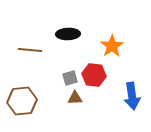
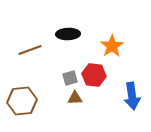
brown line: rotated 25 degrees counterclockwise
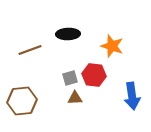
orange star: rotated 20 degrees counterclockwise
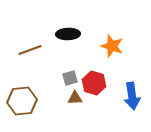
red hexagon: moved 8 px down; rotated 10 degrees clockwise
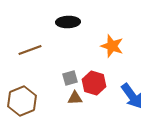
black ellipse: moved 12 px up
blue arrow: rotated 28 degrees counterclockwise
brown hexagon: rotated 16 degrees counterclockwise
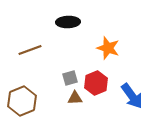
orange star: moved 4 px left, 2 px down
red hexagon: moved 2 px right; rotated 20 degrees clockwise
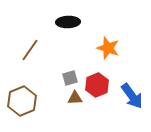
brown line: rotated 35 degrees counterclockwise
red hexagon: moved 1 px right, 2 px down
